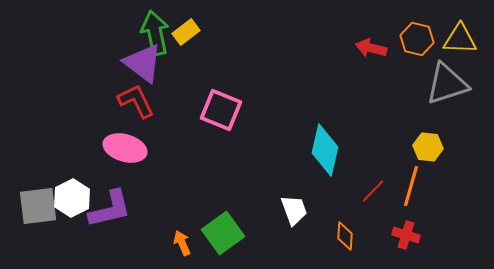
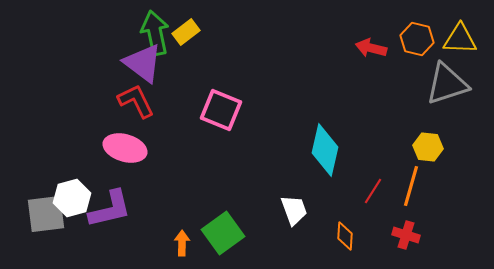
red line: rotated 12 degrees counterclockwise
white hexagon: rotated 12 degrees clockwise
gray square: moved 8 px right, 8 px down
orange arrow: rotated 25 degrees clockwise
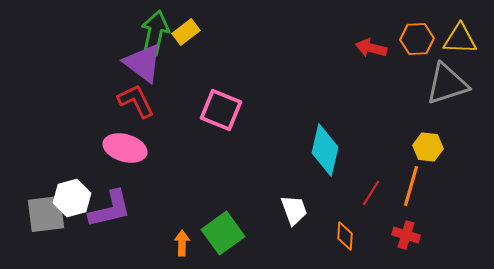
green arrow: rotated 24 degrees clockwise
orange hexagon: rotated 16 degrees counterclockwise
red line: moved 2 px left, 2 px down
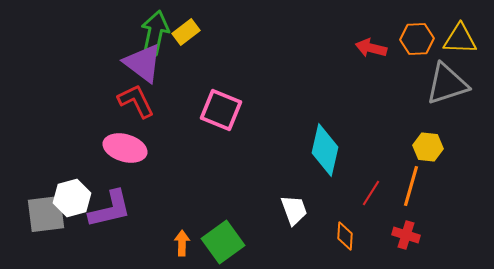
green square: moved 9 px down
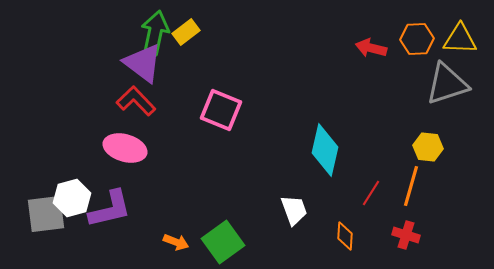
red L-shape: rotated 18 degrees counterclockwise
orange arrow: moved 6 px left, 1 px up; rotated 110 degrees clockwise
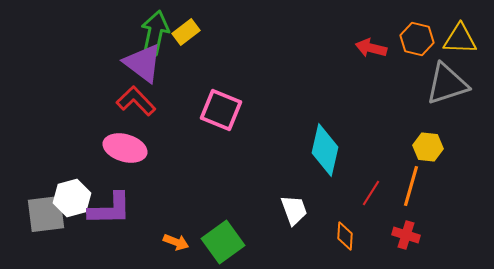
orange hexagon: rotated 16 degrees clockwise
purple L-shape: rotated 12 degrees clockwise
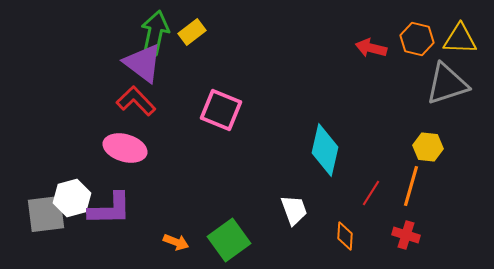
yellow rectangle: moved 6 px right
green square: moved 6 px right, 2 px up
